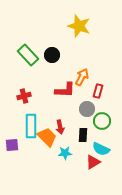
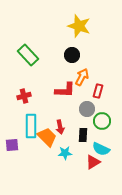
black circle: moved 20 px right
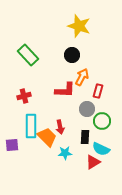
black rectangle: moved 2 px right, 2 px down
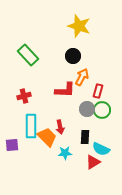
black circle: moved 1 px right, 1 px down
green circle: moved 11 px up
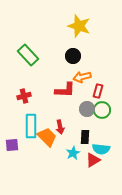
orange arrow: rotated 132 degrees counterclockwise
cyan semicircle: rotated 18 degrees counterclockwise
cyan star: moved 8 px right; rotated 24 degrees counterclockwise
red triangle: moved 2 px up
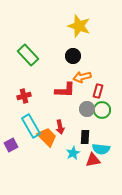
cyan rectangle: rotated 30 degrees counterclockwise
purple square: moved 1 px left; rotated 24 degrees counterclockwise
red triangle: rotated 21 degrees clockwise
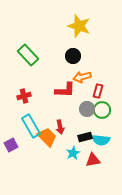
black rectangle: rotated 72 degrees clockwise
cyan semicircle: moved 9 px up
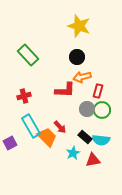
black circle: moved 4 px right, 1 px down
red arrow: rotated 32 degrees counterclockwise
black rectangle: rotated 56 degrees clockwise
purple square: moved 1 px left, 2 px up
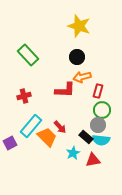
gray circle: moved 11 px right, 16 px down
cyan rectangle: rotated 70 degrees clockwise
black rectangle: moved 1 px right
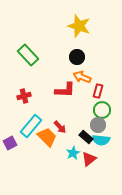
orange arrow: rotated 36 degrees clockwise
red triangle: moved 4 px left, 1 px up; rotated 28 degrees counterclockwise
